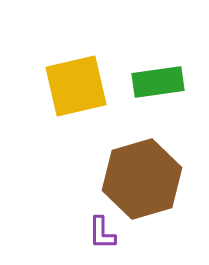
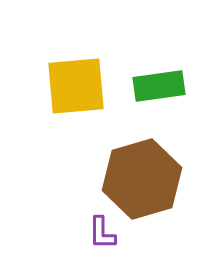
green rectangle: moved 1 px right, 4 px down
yellow square: rotated 8 degrees clockwise
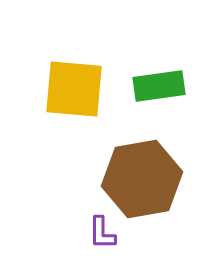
yellow square: moved 2 px left, 3 px down; rotated 10 degrees clockwise
brown hexagon: rotated 6 degrees clockwise
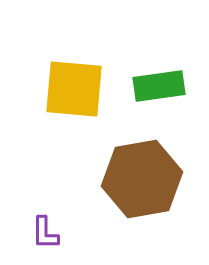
purple L-shape: moved 57 px left
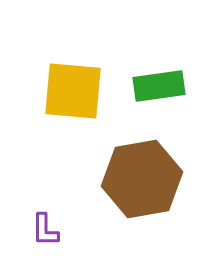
yellow square: moved 1 px left, 2 px down
purple L-shape: moved 3 px up
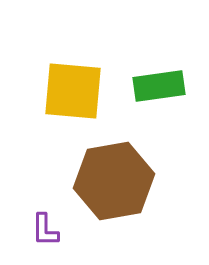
brown hexagon: moved 28 px left, 2 px down
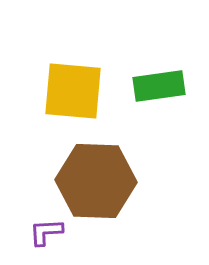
brown hexagon: moved 18 px left; rotated 12 degrees clockwise
purple L-shape: moved 1 px right, 2 px down; rotated 87 degrees clockwise
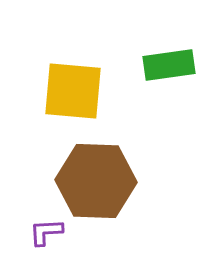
green rectangle: moved 10 px right, 21 px up
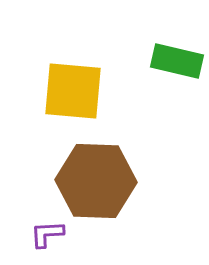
green rectangle: moved 8 px right, 4 px up; rotated 21 degrees clockwise
purple L-shape: moved 1 px right, 2 px down
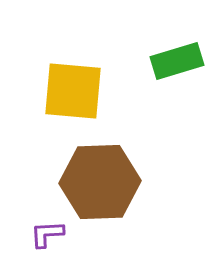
green rectangle: rotated 30 degrees counterclockwise
brown hexagon: moved 4 px right, 1 px down; rotated 4 degrees counterclockwise
